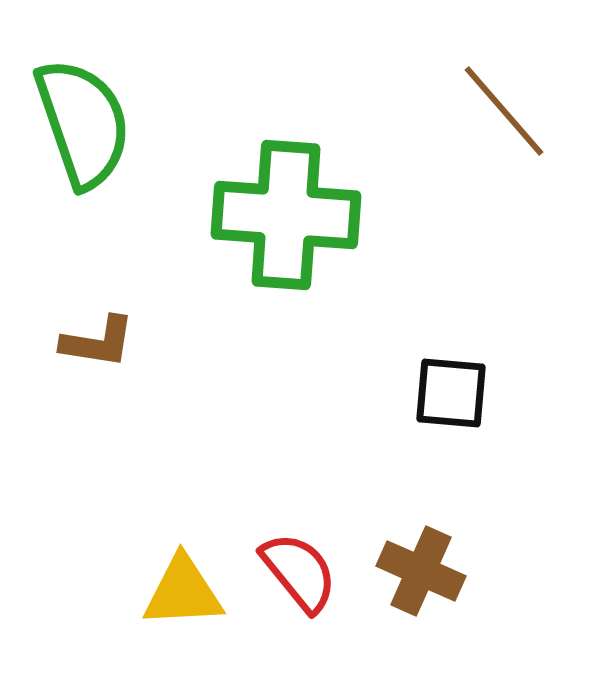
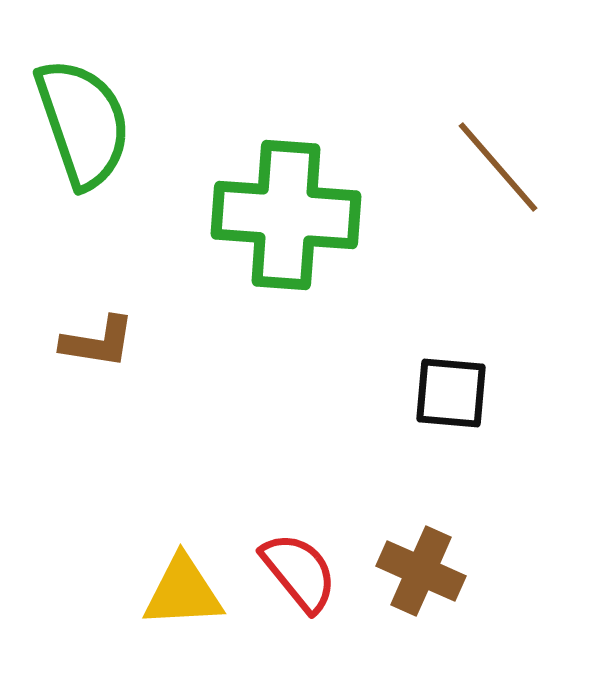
brown line: moved 6 px left, 56 px down
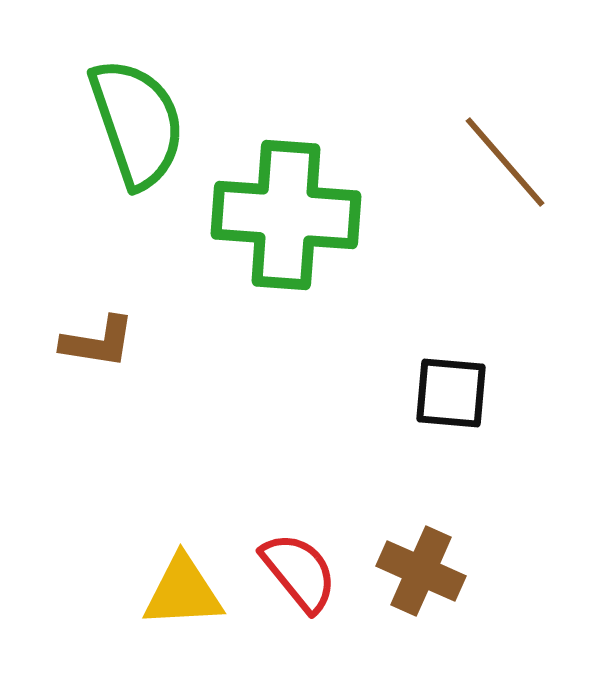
green semicircle: moved 54 px right
brown line: moved 7 px right, 5 px up
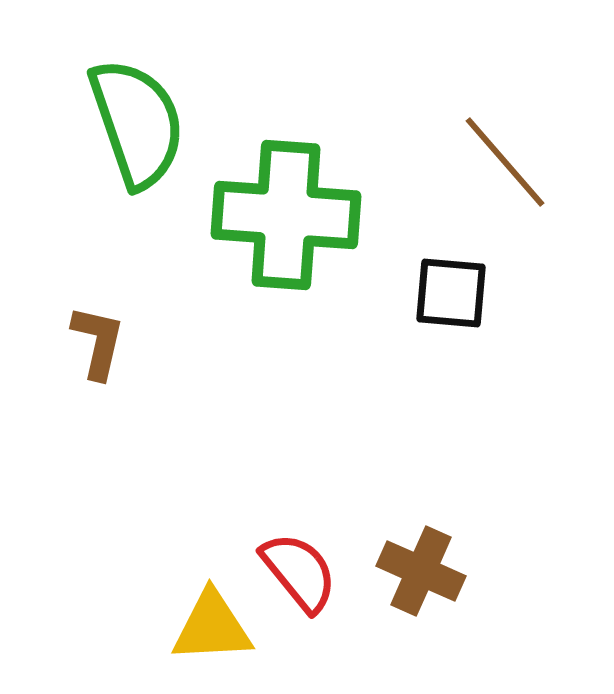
brown L-shape: rotated 86 degrees counterclockwise
black square: moved 100 px up
yellow triangle: moved 29 px right, 35 px down
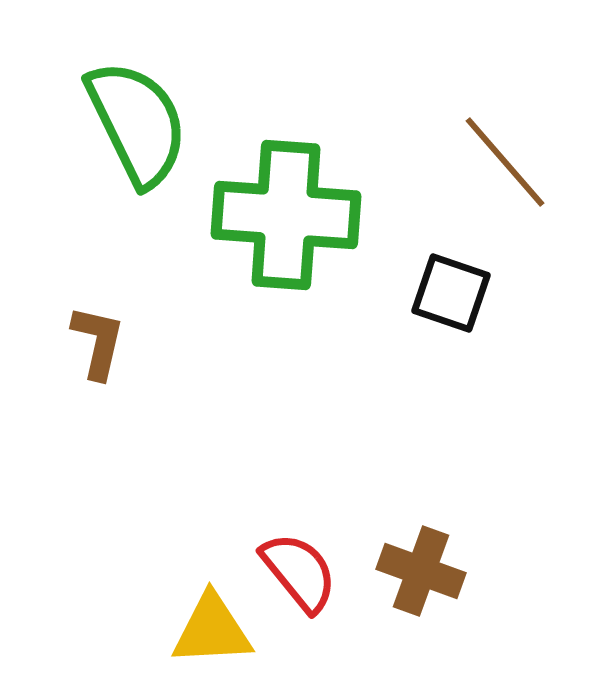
green semicircle: rotated 7 degrees counterclockwise
black square: rotated 14 degrees clockwise
brown cross: rotated 4 degrees counterclockwise
yellow triangle: moved 3 px down
